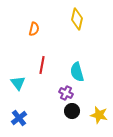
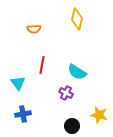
orange semicircle: rotated 72 degrees clockwise
cyan semicircle: rotated 42 degrees counterclockwise
black circle: moved 15 px down
blue cross: moved 4 px right, 4 px up; rotated 28 degrees clockwise
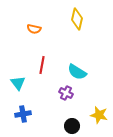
orange semicircle: rotated 16 degrees clockwise
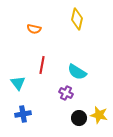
black circle: moved 7 px right, 8 px up
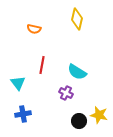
black circle: moved 3 px down
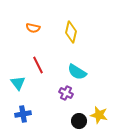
yellow diamond: moved 6 px left, 13 px down
orange semicircle: moved 1 px left, 1 px up
red line: moved 4 px left; rotated 36 degrees counterclockwise
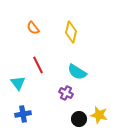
orange semicircle: rotated 40 degrees clockwise
black circle: moved 2 px up
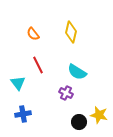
orange semicircle: moved 6 px down
black circle: moved 3 px down
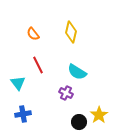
yellow star: rotated 24 degrees clockwise
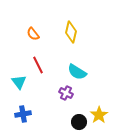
cyan triangle: moved 1 px right, 1 px up
